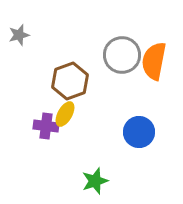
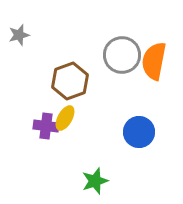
yellow ellipse: moved 4 px down
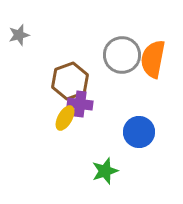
orange semicircle: moved 1 px left, 2 px up
purple cross: moved 34 px right, 22 px up
green star: moved 10 px right, 10 px up
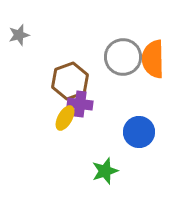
gray circle: moved 1 px right, 2 px down
orange semicircle: rotated 12 degrees counterclockwise
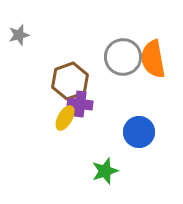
orange semicircle: rotated 9 degrees counterclockwise
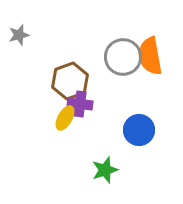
orange semicircle: moved 3 px left, 3 px up
blue circle: moved 2 px up
green star: moved 1 px up
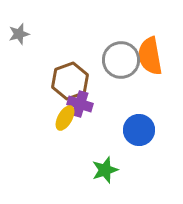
gray star: moved 1 px up
gray circle: moved 2 px left, 3 px down
purple cross: rotated 10 degrees clockwise
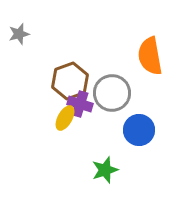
gray circle: moved 9 px left, 33 px down
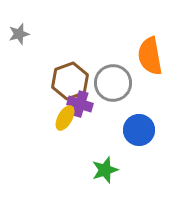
gray circle: moved 1 px right, 10 px up
